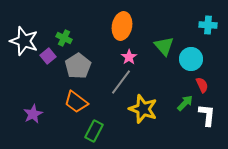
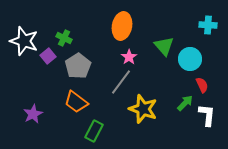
cyan circle: moved 1 px left
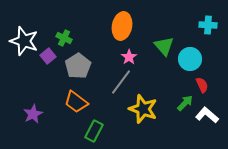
white L-shape: rotated 55 degrees counterclockwise
